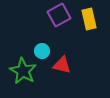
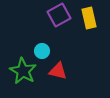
yellow rectangle: moved 1 px up
red triangle: moved 4 px left, 6 px down
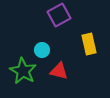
yellow rectangle: moved 26 px down
cyan circle: moved 1 px up
red triangle: moved 1 px right
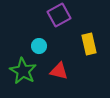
cyan circle: moved 3 px left, 4 px up
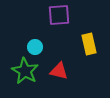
purple square: rotated 25 degrees clockwise
cyan circle: moved 4 px left, 1 px down
green star: moved 2 px right
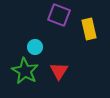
purple square: rotated 25 degrees clockwise
yellow rectangle: moved 15 px up
red triangle: rotated 48 degrees clockwise
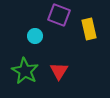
cyan circle: moved 11 px up
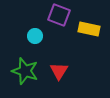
yellow rectangle: rotated 65 degrees counterclockwise
green star: rotated 12 degrees counterclockwise
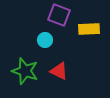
yellow rectangle: rotated 15 degrees counterclockwise
cyan circle: moved 10 px right, 4 px down
red triangle: rotated 36 degrees counterclockwise
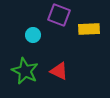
cyan circle: moved 12 px left, 5 px up
green star: rotated 8 degrees clockwise
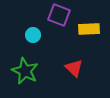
red triangle: moved 15 px right, 3 px up; rotated 18 degrees clockwise
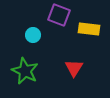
yellow rectangle: rotated 10 degrees clockwise
red triangle: rotated 18 degrees clockwise
